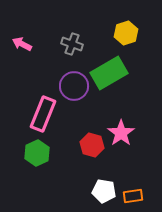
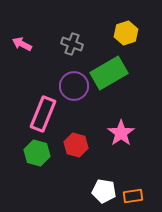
red hexagon: moved 16 px left
green hexagon: rotated 20 degrees counterclockwise
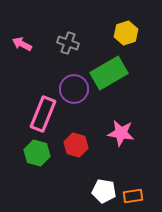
gray cross: moved 4 px left, 1 px up
purple circle: moved 3 px down
pink star: rotated 28 degrees counterclockwise
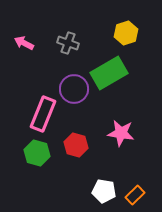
pink arrow: moved 2 px right, 1 px up
orange rectangle: moved 2 px right, 1 px up; rotated 36 degrees counterclockwise
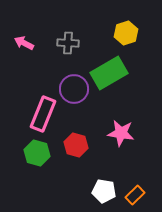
gray cross: rotated 15 degrees counterclockwise
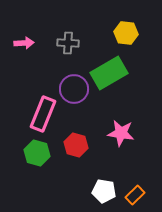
yellow hexagon: rotated 25 degrees clockwise
pink arrow: rotated 150 degrees clockwise
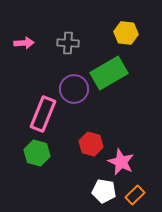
pink star: moved 29 px down; rotated 16 degrees clockwise
red hexagon: moved 15 px right, 1 px up
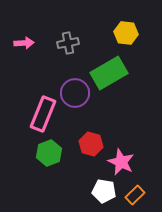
gray cross: rotated 15 degrees counterclockwise
purple circle: moved 1 px right, 4 px down
green hexagon: moved 12 px right; rotated 25 degrees clockwise
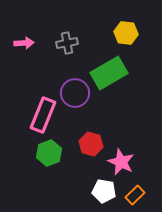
gray cross: moved 1 px left
pink rectangle: moved 1 px down
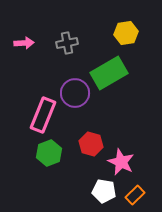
yellow hexagon: rotated 15 degrees counterclockwise
